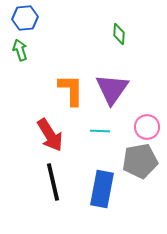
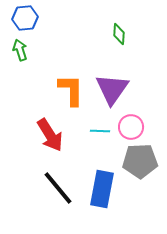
pink circle: moved 16 px left
gray pentagon: rotated 8 degrees clockwise
black line: moved 5 px right, 6 px down; rotated 27 degrees counterclockwise
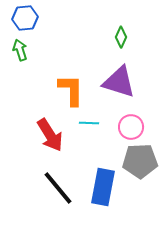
green diamond: moved 2 px right, 3 px down; rotated 20 degrees clockwise
purple triangle: moved 7 px right, 7 px up; rotated 48 degrees counterclockwise
cyan line: moved 11 px left, 8 px up
blue rectangle: moved 1 px right, 2 px up
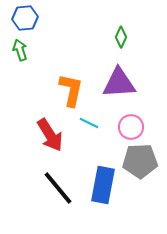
purple triangle: moved 1 px down; rotated 21 degrees counterclockwise
orange L-shape: rotated 12 degrees clockwise
cyan line: rotated 24 degrees clockwise
blue rectangle: moved 2 px up
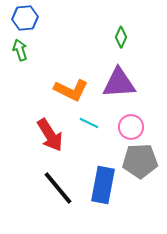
orange L-shape: rotated 104 degrees clockwise
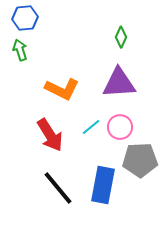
orange L-shape: moved 9 px left, 1 px up
cyan line: moved 2 px right, 4 px down; rotated 66 degrees counterclockwise
pink circle: moved 11 px left
gray pentagon: moved 1 px up
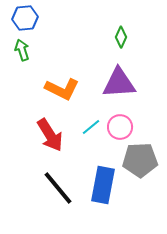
green arrow: moved 2 px right
